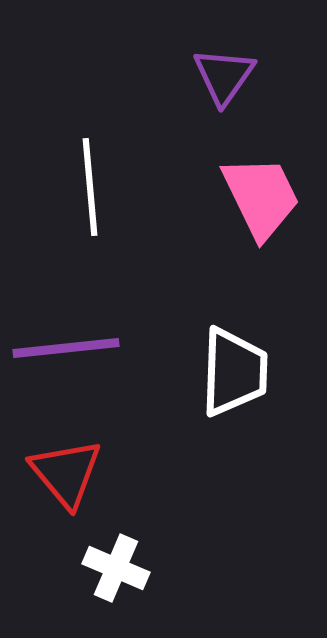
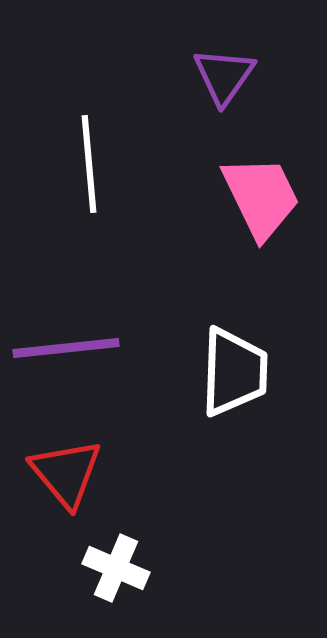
white line: moved 1 px left, 23 px up
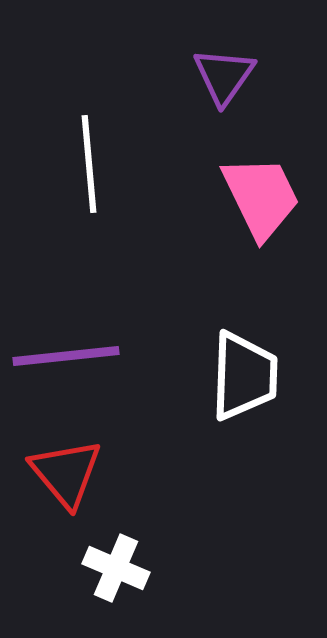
purple line: moved 8 px down
white trapezoid: moved 10 px right, 4 px down
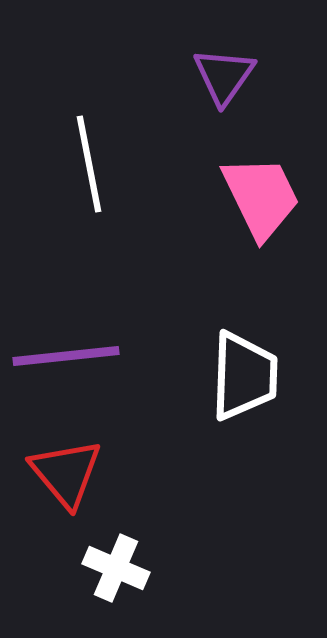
white line: rotated 6 degrees counterclockwise
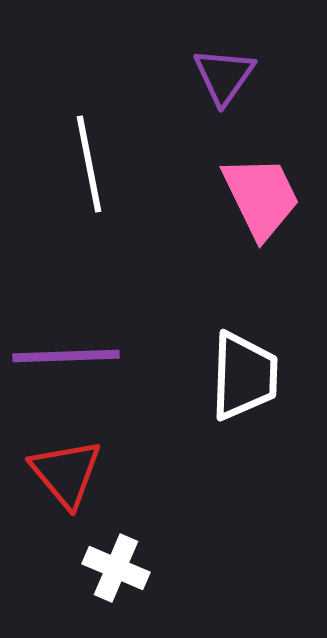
purple line: rotated 4 degrees clockwise
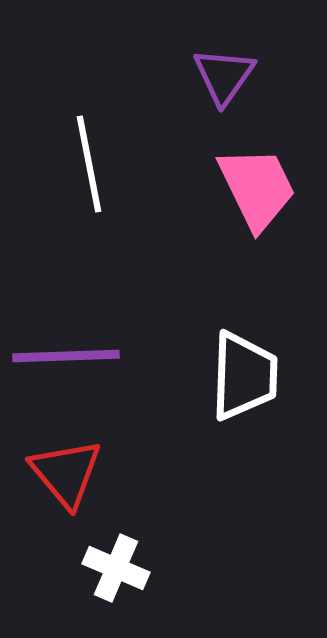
pink trapezoid: moved 4 px left, 9 px up
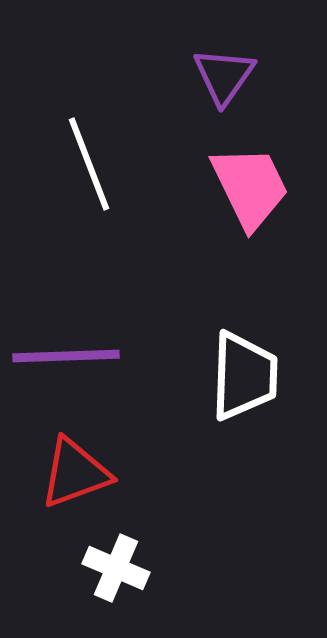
white line: rotated 10 degrees counterclockwise
pink trapezoid: moved 7 px left, 1 px up
red triangle: moved 9 px right; rotated 50 degrees clockwise
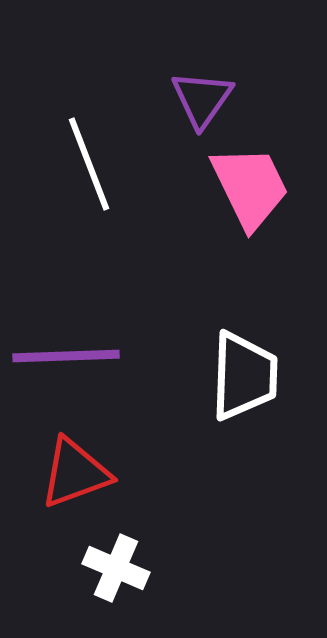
purple triangle: moved 22 px left, 23 px down
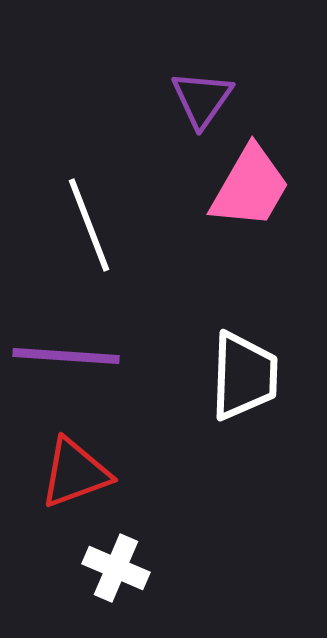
white line: moved 61 px down
pink trapezoid: rotated 56 degrees clockwise
purple line: rotated 6 degrees clockwise
